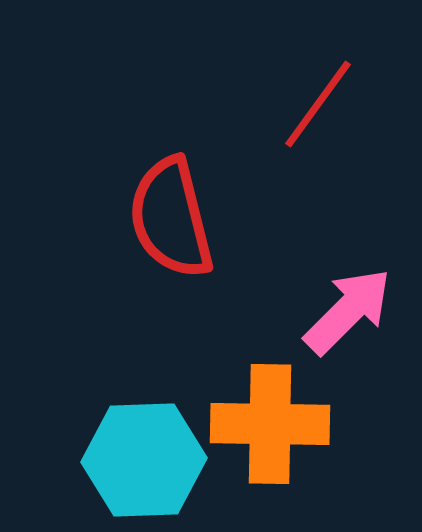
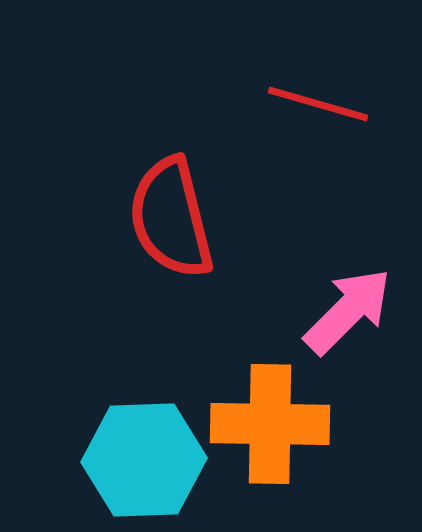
red line: rotated 70 degrees clockwise
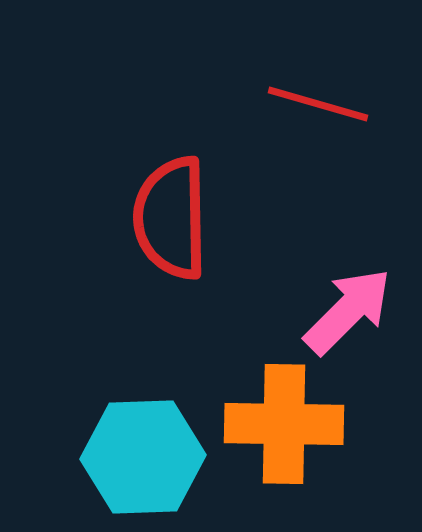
red semicircle: rotated 13 degrees clockwise
orange cross: moved 14 px right
cyan hexagon: moved 1 px left, 3 px up
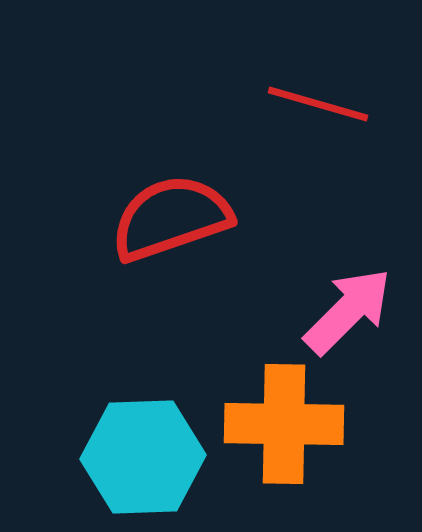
red semicircle: rotated 72 degrees clockwise
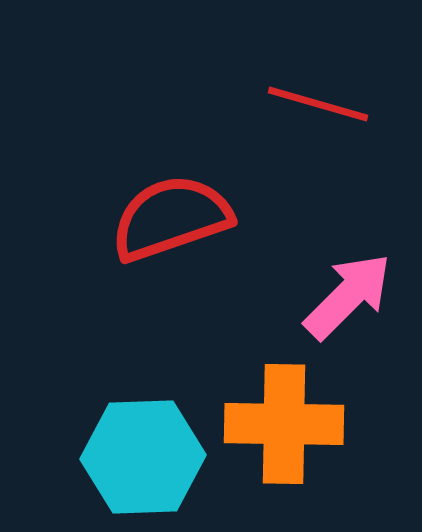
pink arrow: moved 15 px up
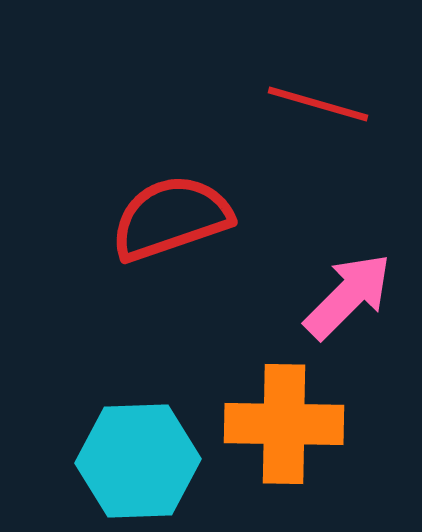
cyan hexagon: moved 5 px left, 4 px down
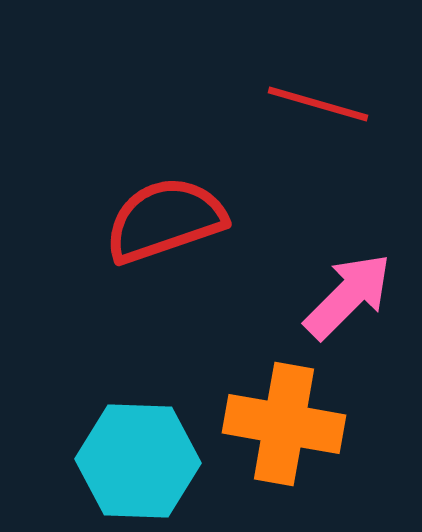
red semicircle: moved 6 px left, 2 px down
orange cross: rotated 9 degrees clockwise
cyan hexagon: rotated 4 degrees clockwise
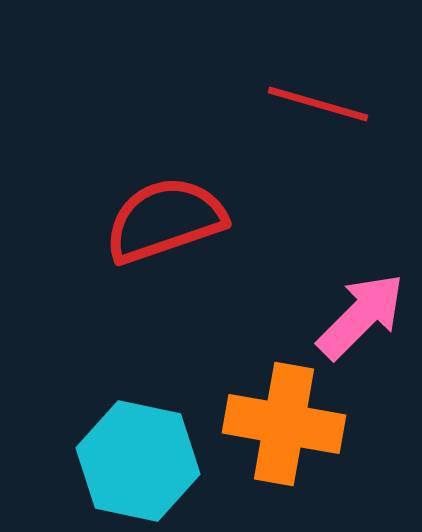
pink arrow: moved 13 px right, 20 px down
cyan hexagon: rotated 10 degrees clockwise
